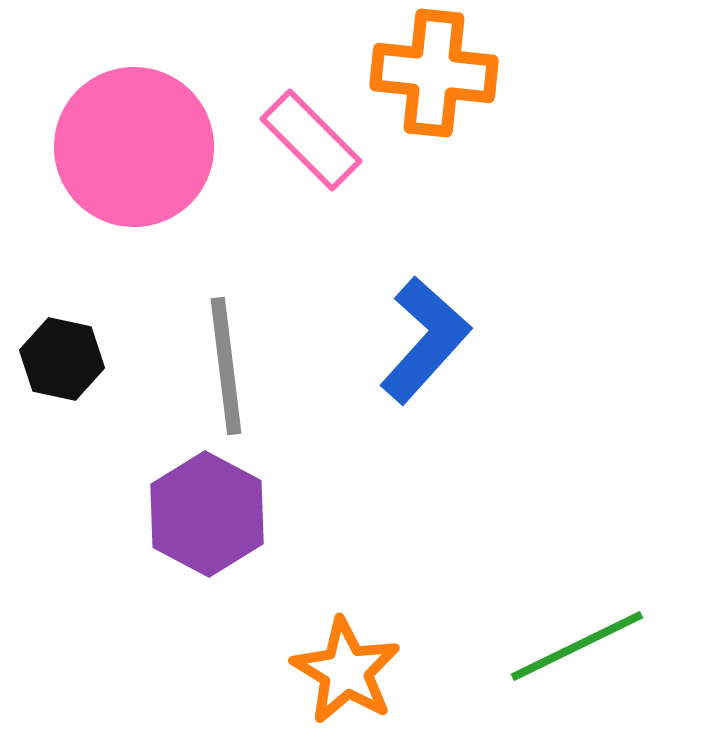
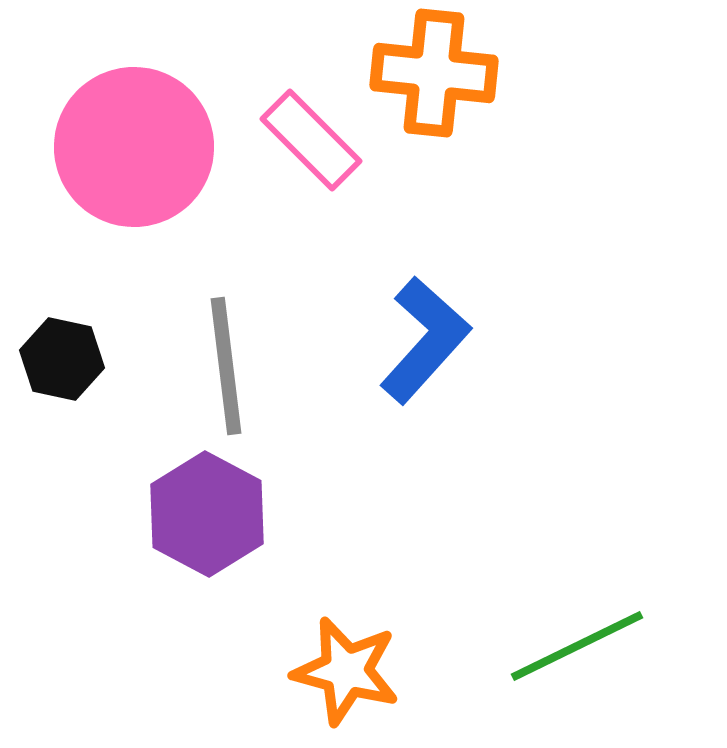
orange star: rotated 16 degrees counterclockwise
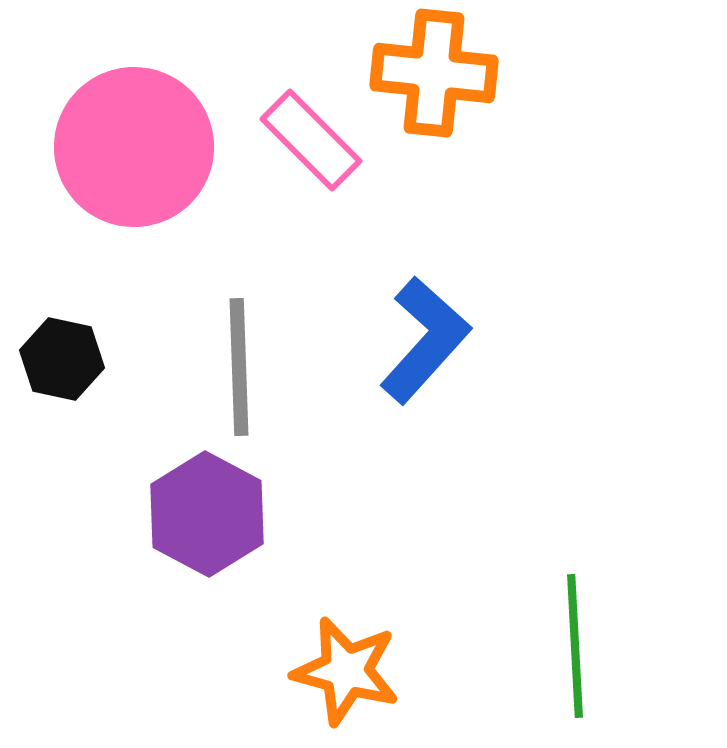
gray line: moved 13 px right, 1 px down; rotated 5 degrees clockwise
green line: moved 2 px left; rotated 67 degrees counterclockwise
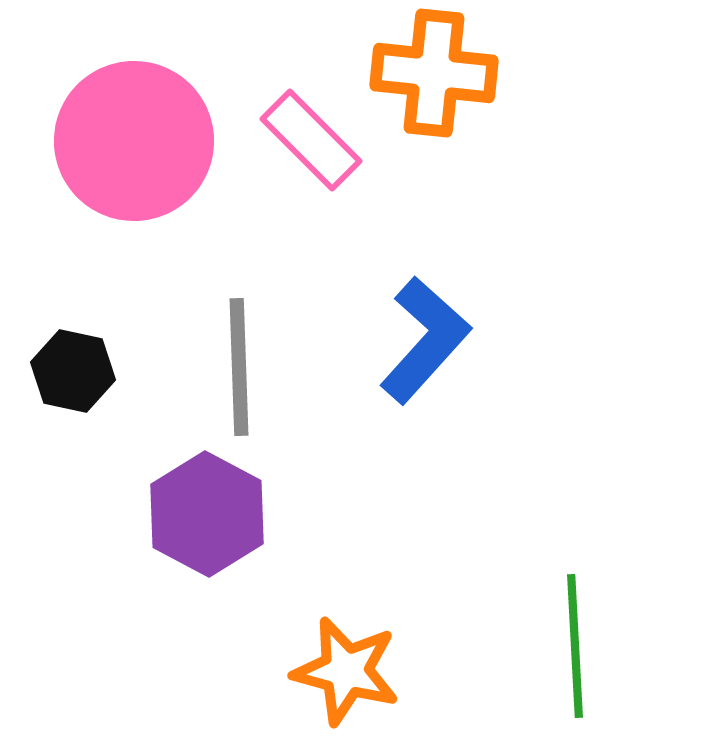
pink circle: moved 6 px up
black hexagon: moved 11 px right, 12 px down
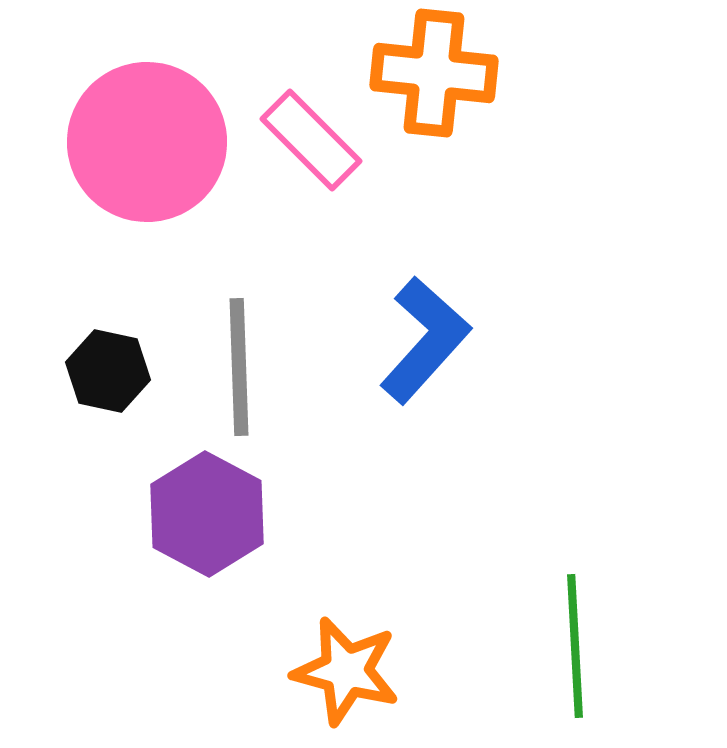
pink circle: moved 13 px right, 1 px down
black hexagon: moved 35 px right
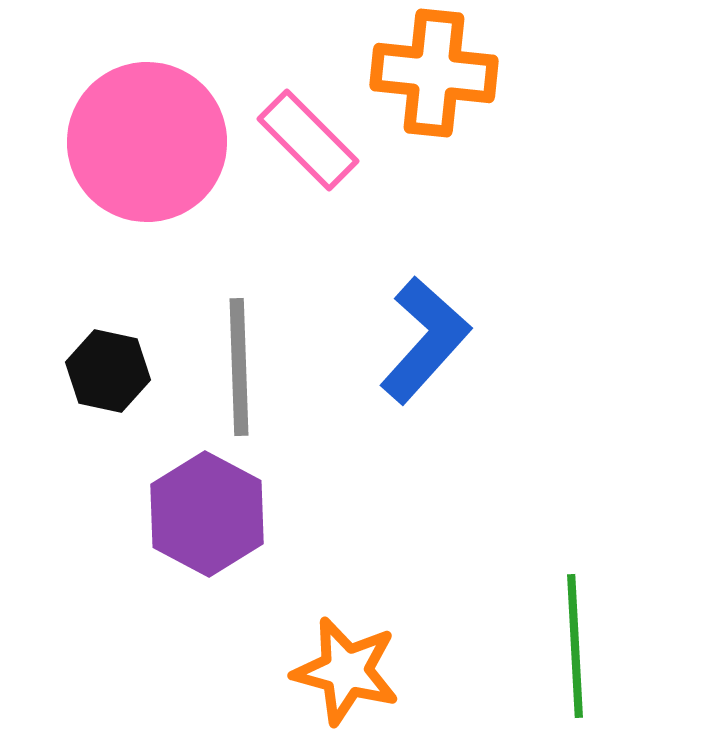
pink rectangle: moved 3 px left
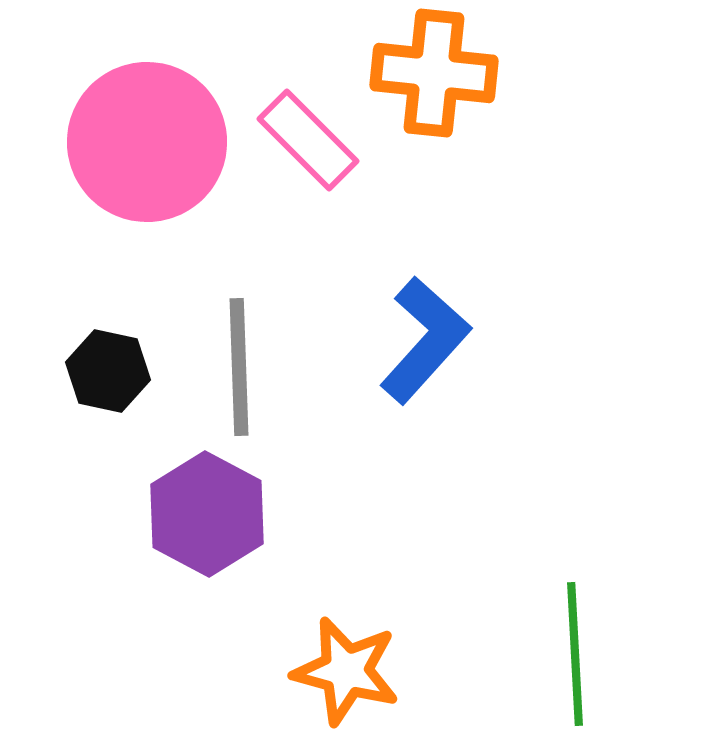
green line: moved 8 px down
